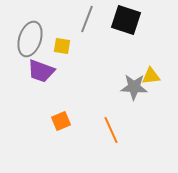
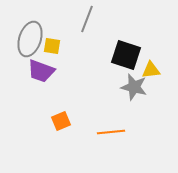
black square: moved 35 px down
yellow square: moved 10 px left
yellow triangle: moved 6 px up
gray star: rotated 12 degrees clockwise
orange line: moved 2 px down; rotated 72 degrees counterclockwise
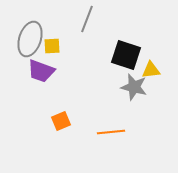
yellow square: rotated 12 degrees counterclockwise
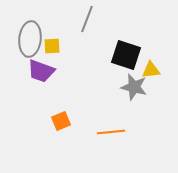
gray ellipse: rotated 12 degrees counterclockwise
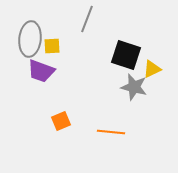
yellow triangle: moved 1 px right, 1 px up; rotated 18 degrees counterclockwise
orange line: rotated 12 degrees clockwise
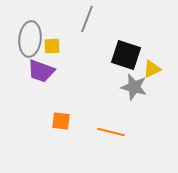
orange square: rotated 30 degrees clockwise
orange line: rotated 8 degrees clockwise
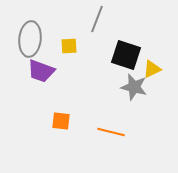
gray line: moved 10 px right
yellow square: moved 17 px right
